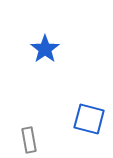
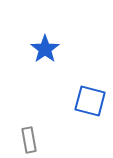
blue square: moved 1 px right, 18 px up
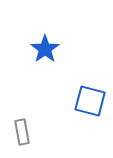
gray rectangle: moved 7 px left, 8 px up
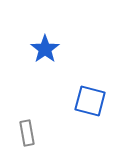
gray rectangle: moved 5 px right, 1 px down
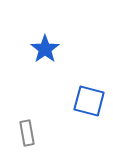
blue square: moved 1 px left
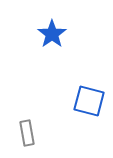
blue star: moved 7 px right, 15 px up
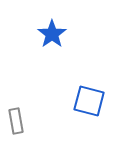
gray rectangle: moved 11 px left, 12 px up
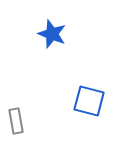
blue star: rotated 16 degrees counterclockwise
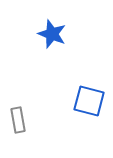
gray rectangle: moved 2 px right, 1 px up
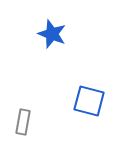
gray rectangle: moved 5 px right, 2 px down; rotated 20 degrees clockwise
